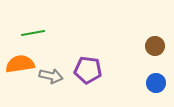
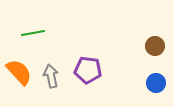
orange semicircle: moved 1 px left, 8 px down; rotated 56 degrees clockwise
gray arrow: rotated 115 degrees counterclockwise
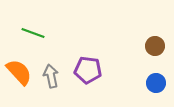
green line: rotated 30 degrees clockwise
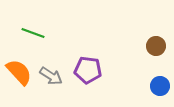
brown circle: moved 1 px right
gray arrow: rotated 135 degrees clockwise
blue circle: moved 4 px right, 3 px down
